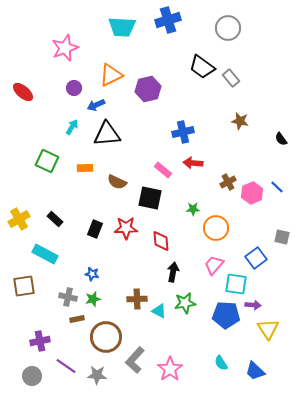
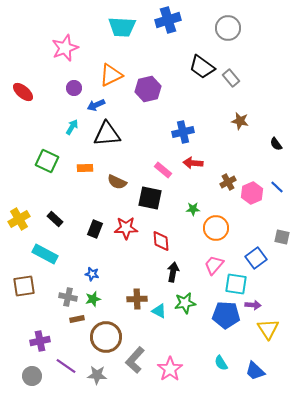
black semicircle at (281, 139): moved 5 px left, 5 px down
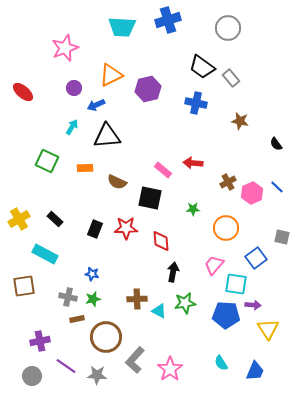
blue cross at (183, 132): moved 13 px right, 29 px up; rotated 25 degrees clockwise
black triangle at (107, 134): moved 2 px down
orange circle at (216, 228): moved 10 px right
blue trapezoid at (255, 371): rotated 110 degrees counterclockwise
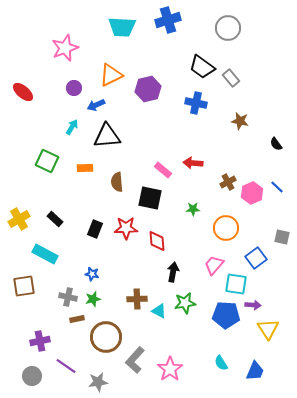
brown semicircle at (117, 182): rotated 60 degrees clockwise
red diamond at (161, 241): moved 4 px left
gray star at (97, 375): moved 1 px right, 7 px down; rotated 12 degrees counterclockwise
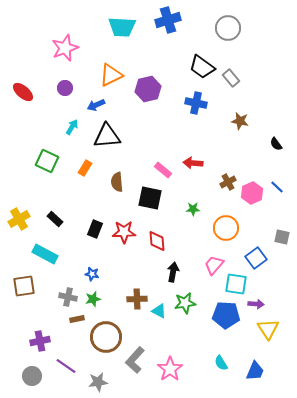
purple circle at (74, 88): moved 9 px left
orange rectangle at (85, 168): rotated 56 degrees counterclockwise
red star at (126, 228): moved 2 px left, 4 px down
purple arrow at (253, 305): moved 3 px right, 1 px up
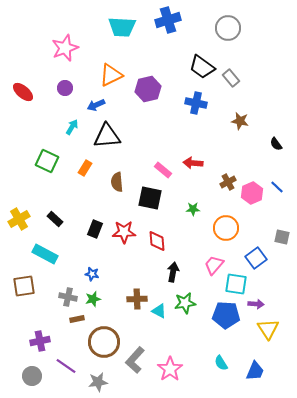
brown circle at (106, 337): moved 2 px left, 5 px down
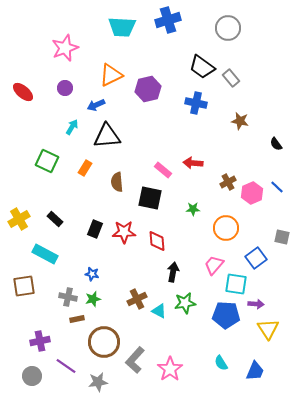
brown cross at (137, 299): rotated 24 degrees counterclockwise
